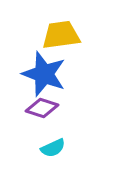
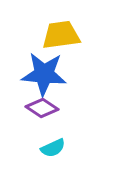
blue star: rotated 15 degrees counterclockwise
purple diamond: rotated 16 degrees clockwise
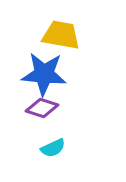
yellow trapezoid: rotated 18 degrees clockwise
purple diamond: rotated 16 degrees counterclockwise
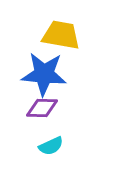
purple diamond: rotated 16 degrees counterclockwise
cyan semicircle: moved 2 px left, 2 px up
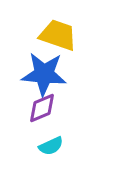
yellow trapezoid: moved 3 px left; rotated 9 degrees clockwise
purple diamond: rotated 24 degrees counterclockwise
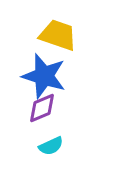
blue star: moved 2 px down; rotated 12 degrees clockwise
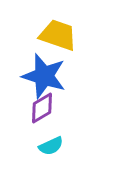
purple diamond: rotated 8 degrees counterclockwise
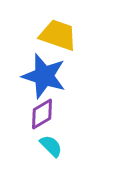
purple diamond: moved 6 px down
cyan semicircle: rotated 110 degrees counterclockwise
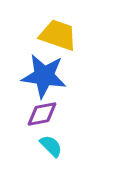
blue star: rotated 9 degrees counterclockwise
purple diamond: rotated 20 degrees clockwise
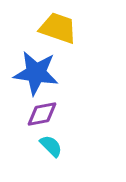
yellow trapezoid: moved 7 px up
blue star: moved 8 px left, 3 px up
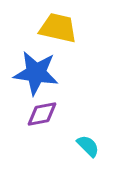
yellow trapezoid: rotated 6 degrees counterclockwise
cyan semicircle: moved 37 px right
